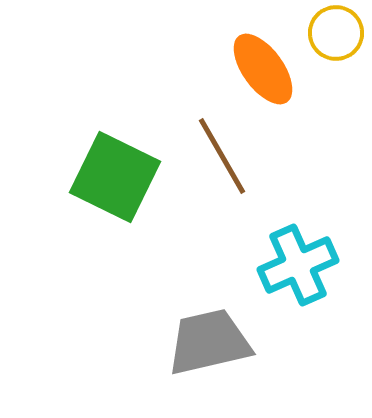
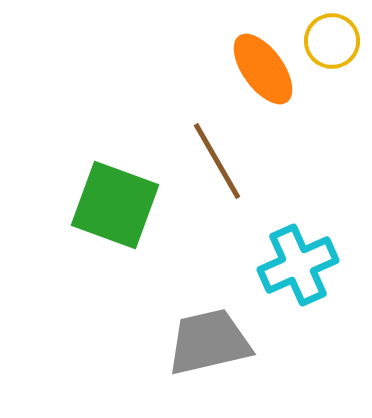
yellow circle: moved 4 px left, 8 px down
brown line: moved 5 px left, 5 px down
green square: moved 28 px down; rotated 6 degrees counterclockwise
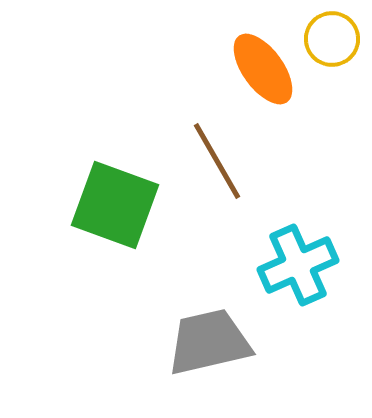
yellow circle: moved 2 px up
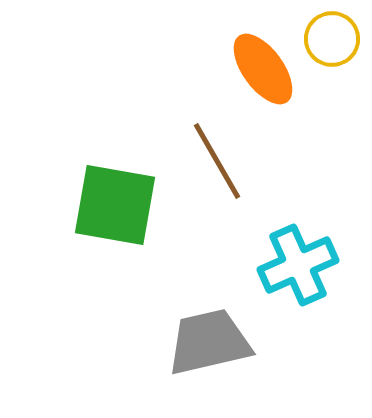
green square: rotated 10 degrees counterclockwise
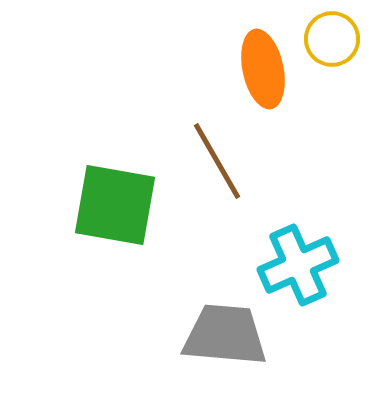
orange ellipse: rotated 24 degrees clockwise
gray trapezoid: moved 16 px right, 7 px up; rotated 18 degrees clockwise
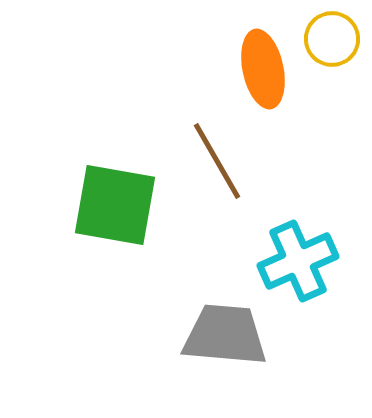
cyan cross: moved 4 px up
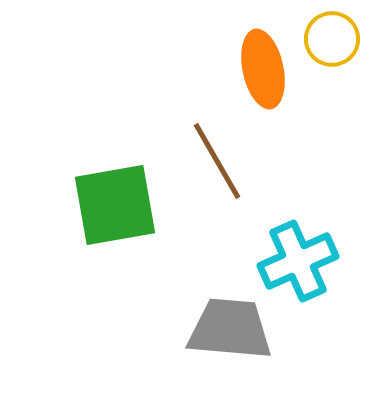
green square: rotated 20 degrees counterclockwise
gray trapezoid: moved 5 px right, 6 px up
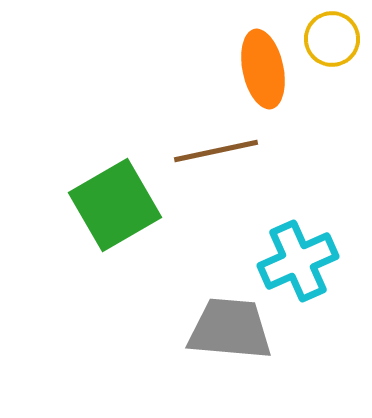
brown line: moved 1 px left, 10 px up; rotated 72 degrees counterclockwise
green square: rotated 20 degrees counterclockwise
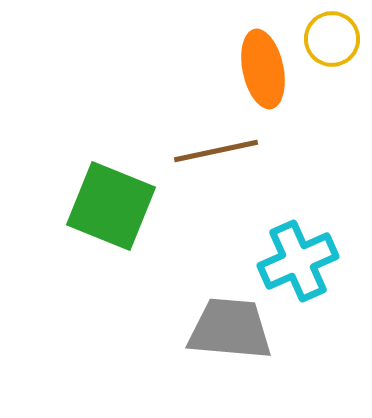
green square: moved 4 px left, 1 px down; rotated 38 degrees counterclockwise
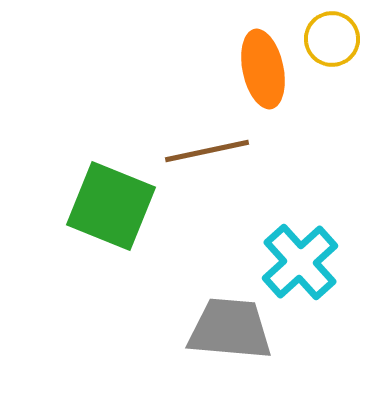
brown line: moved 9 px left
cyan cross: moved 2 px right, 1 px down; rotated 18 degrees counterclockwise
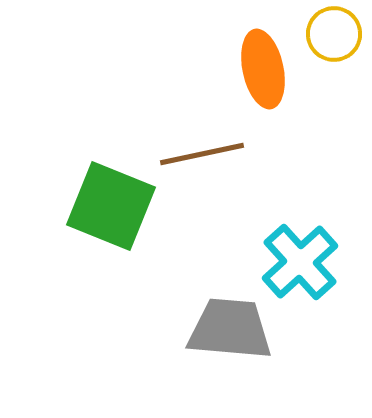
yellow circle: moved 2 px right, 5 px up
brown line: moved 5 px left, 3 px down
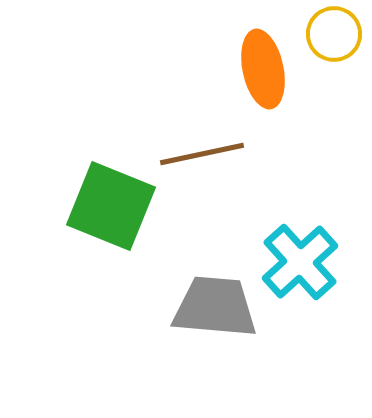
gray trapezoid: moved 15 px left, 22 px up
